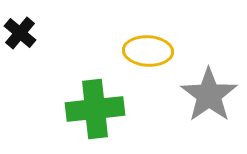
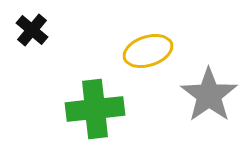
black cross: moved 12 px right, 3 px up
yellow ellipse: rotated 21 degrees counterclockwise
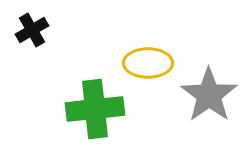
black cross: rotated 20 degrees clockwise
yellow ellipse: moved 12 px down; rotated 18 degrees clockwise
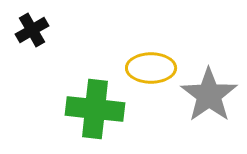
yellow ellipse: moved 3 px right, 5 px down
green cross: rotated 12 degrees clockwise
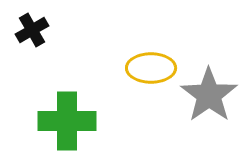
green cross: moved 28 px left, 12 px down; rotated 6 degrees counterclockwise
